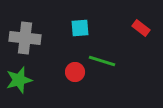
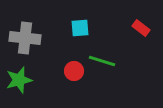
red circle: moved 1 px left, 1 px up
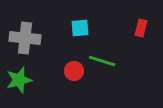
red rectangle: rotated 66 degrees clockwise
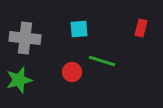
cyan square: moved 1 px left, 1 px down
red circle: moved 2 px left, 1 px down
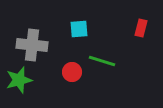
gray cross: moved 7 px right, 7 px down
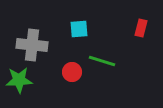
green star: rotated 12 degrees clockwise
